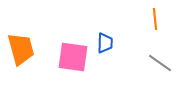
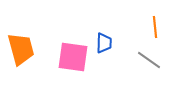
orange line: moved 8 px down
blue trapezoid: moved 1 px left
gray line: moved 11 px left, 3 px up
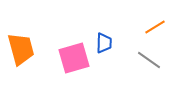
orange line: rotated 65 degrees clockwise
pink square: moved 1 px right, 1 px down; rotated 24 degrees counterclockwise
